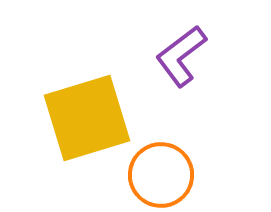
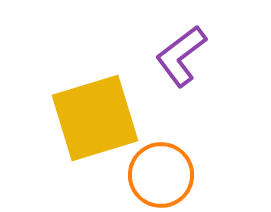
yellow square: moved 8 px right
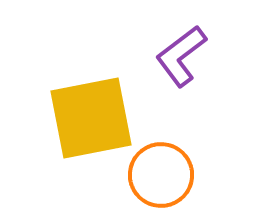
yellow square: moved 4 px left; rotated 6 degrees clockwise
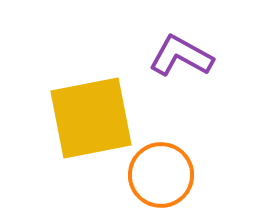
purple L-shape: rotated 66 degrees clockwise
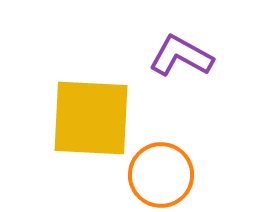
yellow square: rotated 14 degrees clockwise
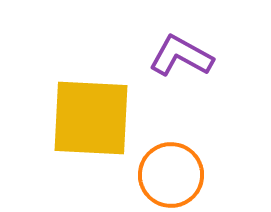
orange circle: moved 10 px right
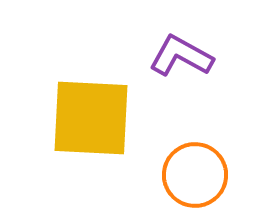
orange circle: moved 24 px right
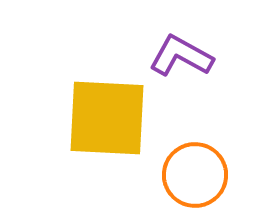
yellow square: moved 16 px right
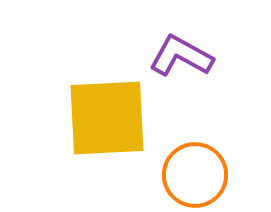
yellow square: rotated 6 degrees counterclockwise
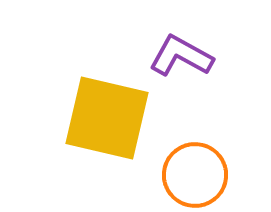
yellow square: rotated 16 degrees clockwise
